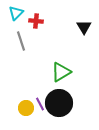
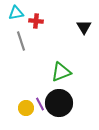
cyan triangle: rotated 35 degrees clockwise
green triangle: rotated 10 degrees clockwise
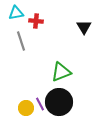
black circle: moved 1 px up
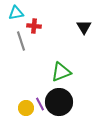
red cross: moved 2 px left, 5 px down
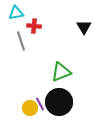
yellow circle: moved 4 px right
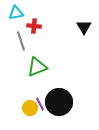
green triangle: moved 24 px left, 5 px up
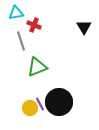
red cross: moved 1 px up; rotated 16 degrees clockwise
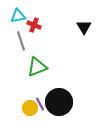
cyan triangle: moved 2 px right, 3 px down
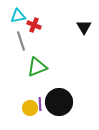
purple line: rotated 24 degrees clockwise
